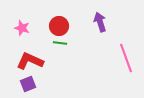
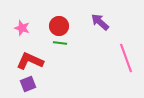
purple arrow: rotated 30 degrees counterclockwise
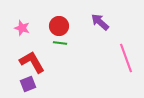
red L-shape: moved 2 px right, 1 px down; rotated 36 degrees clockwise
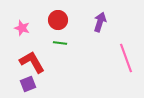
purple arrow: rotated 66 degrees clockwise
red circle: moved 1 px left, 6 px up
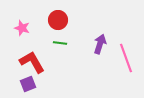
purple arrow: moved 22 px down
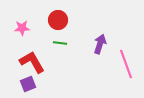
pink star: rotated 21 degrees counterclockwise
pink line: moved 6 px down
